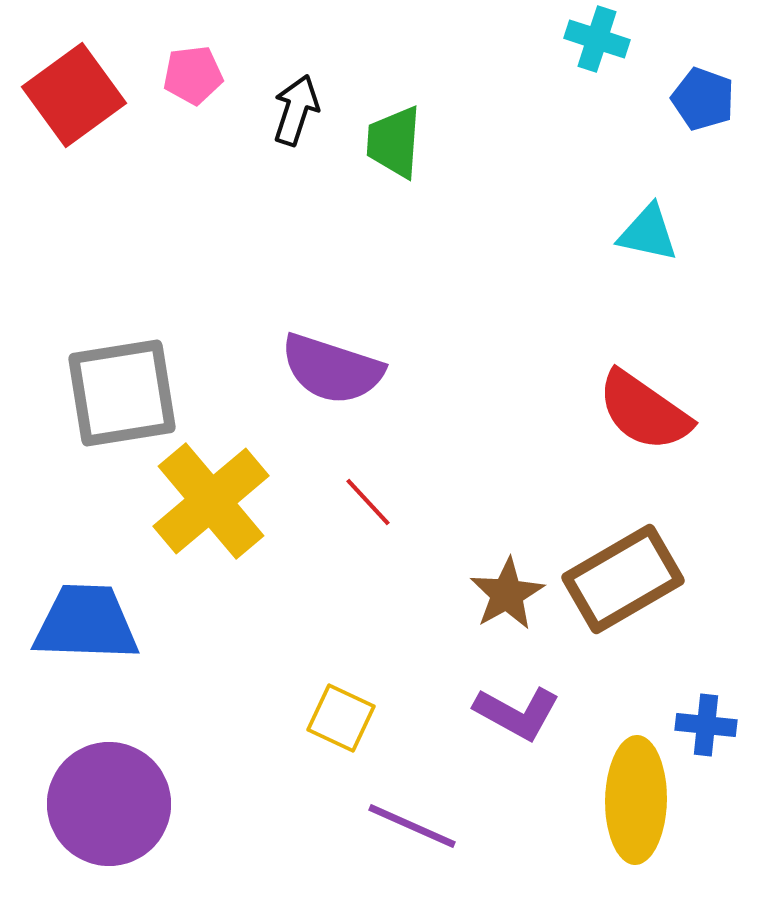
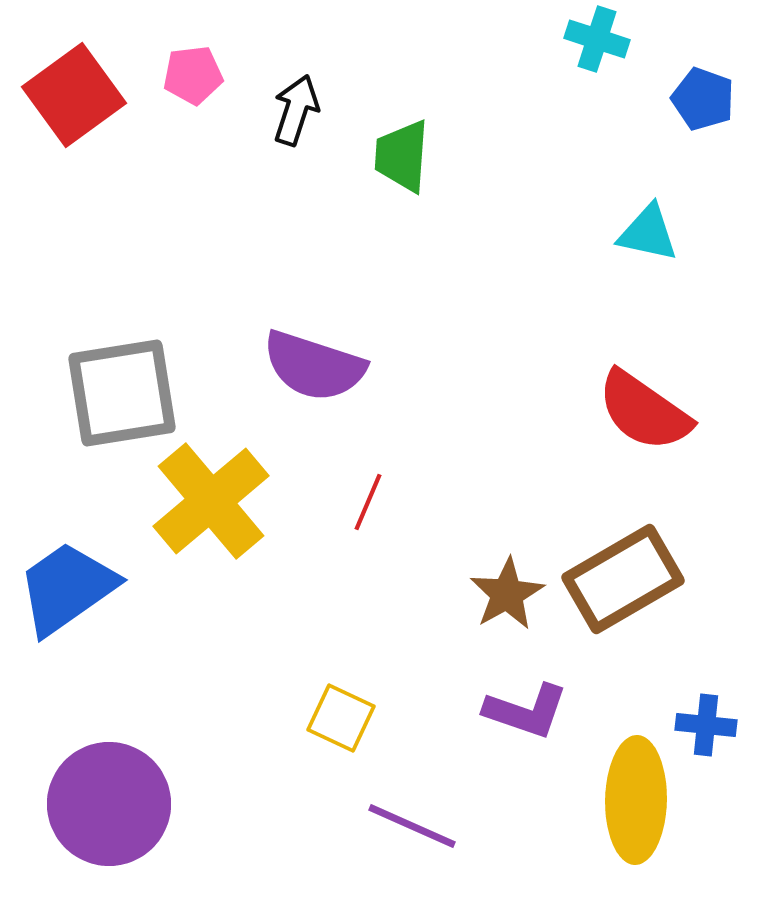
green trapezoid: moved 8 px right, 14 px down
purple semicircle: moved 18 px left, 3 px up
red line: rotated 66 degrees clockwise
blue trapezoid: moved 19 px left, 35 px up; rotated 37 degrees counterclockwise
purple L-shape: moved 9 px right, 2 px up; rotated 10 degrees counterclockwise
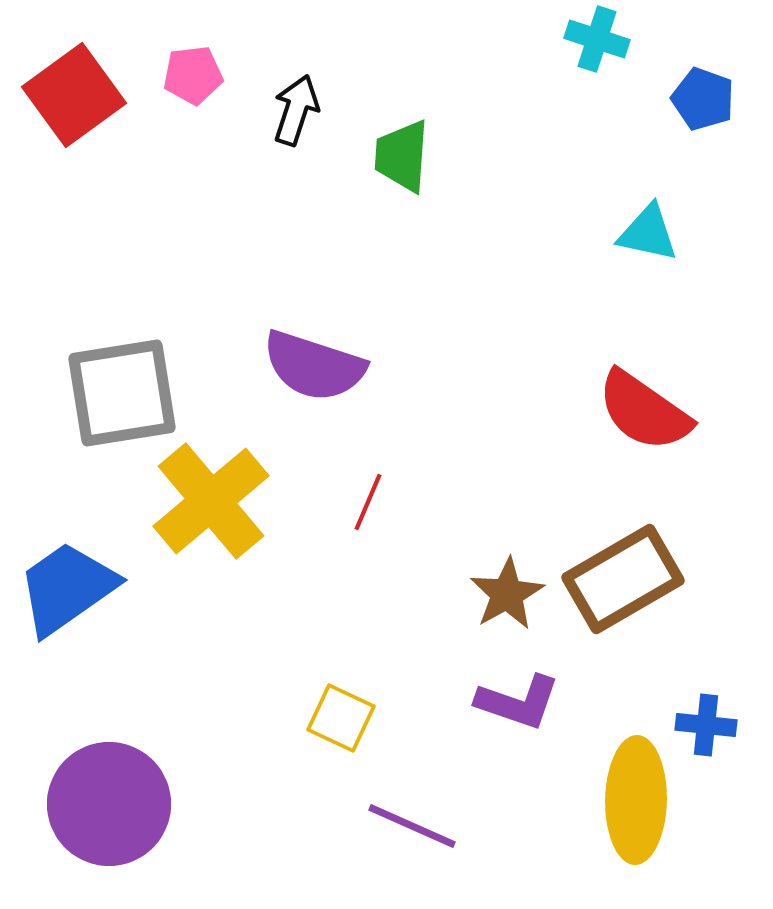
purple L-shape: moved 8 px left, 9 px up
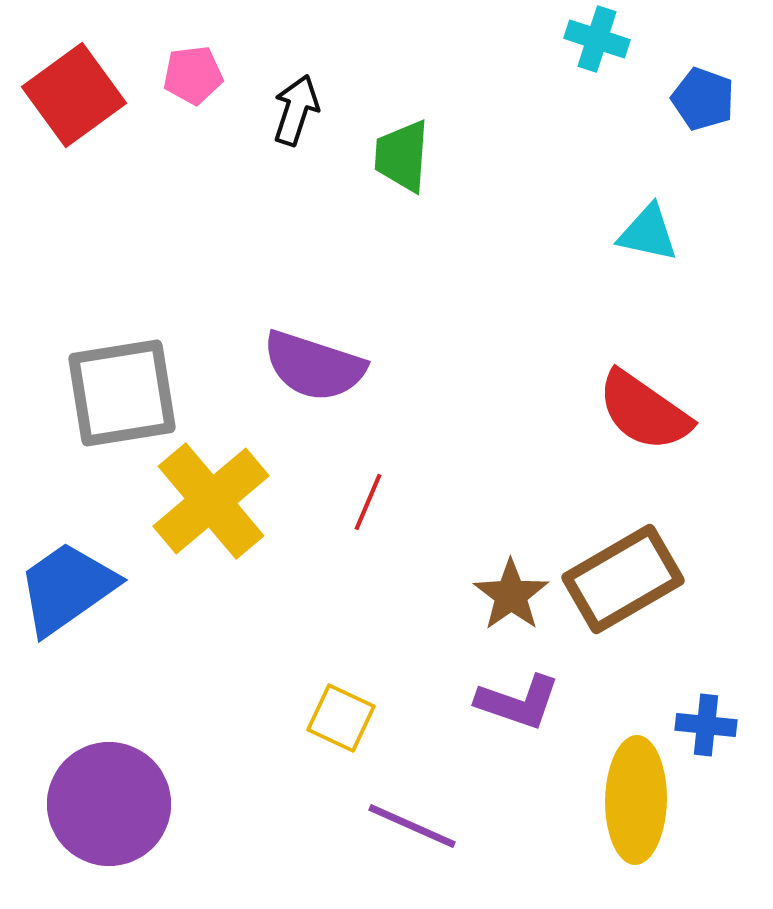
brown star: moved 4 px right, 1 px down; rotated 6 degrees counterclockwise
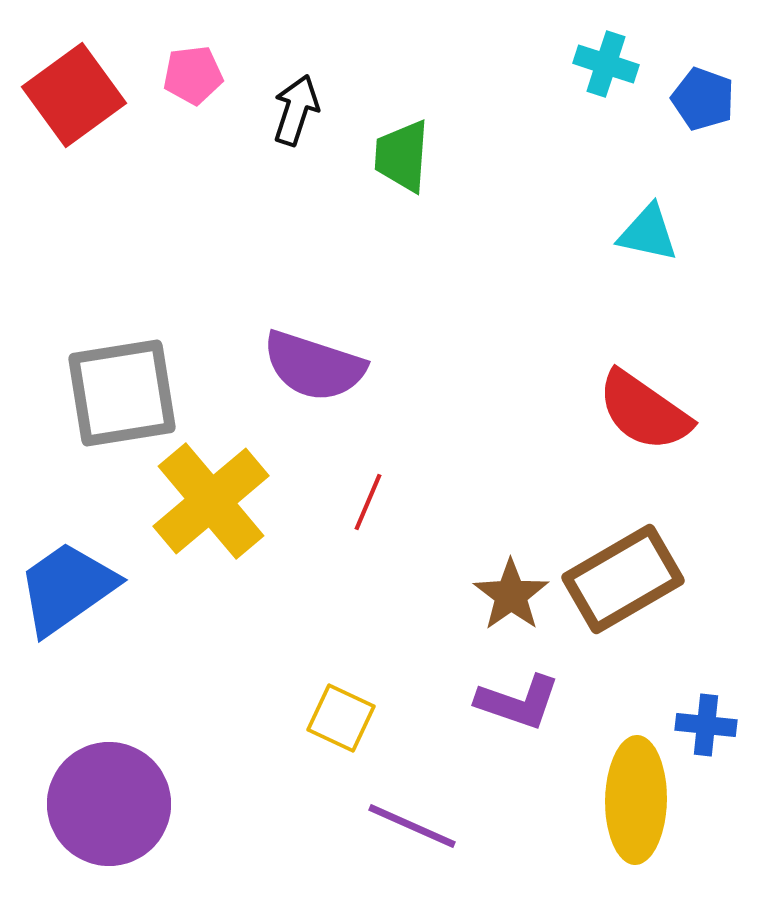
cyan cross: moved 9 px right, 25 px down
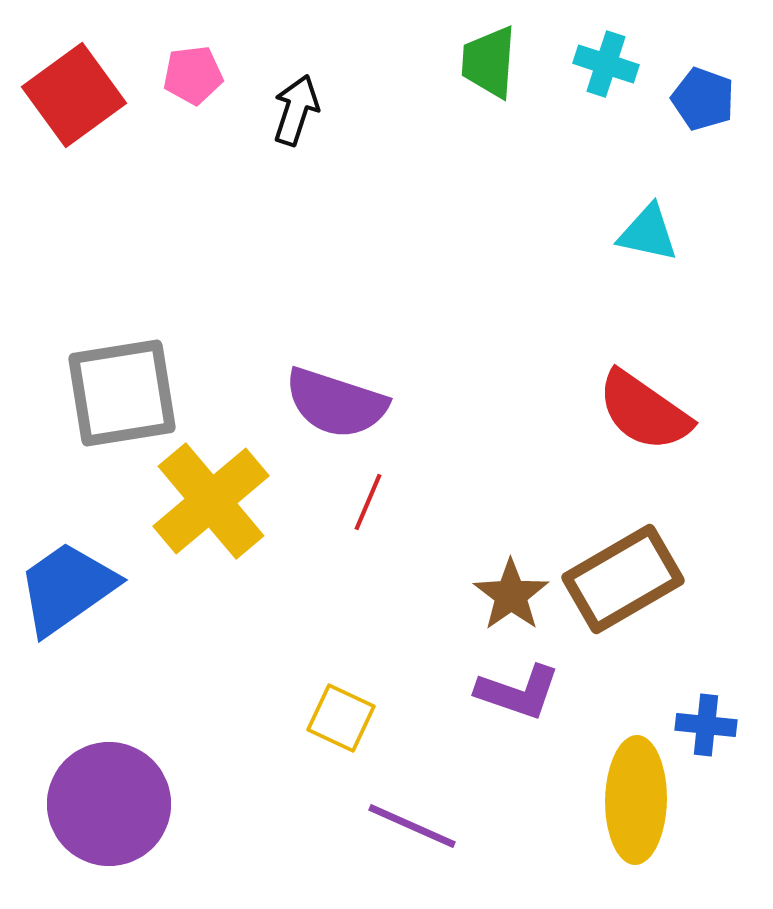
green trapezoid: moved 87 px right, 94 px up
purple semicircle: moved 22 px right, 37 px down
purple L-shape: moved 10 px up
